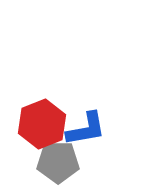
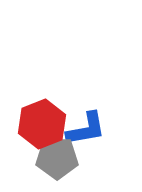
gray pentagon: moved 1 px left, 4 px up
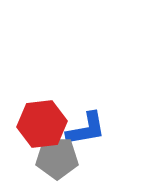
red hexagon: rotated 15 degrees clockwise
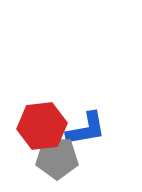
red hexagon: moved 2 px down
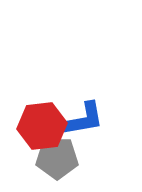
blue L-shape: moved 2 px left, 10 px up
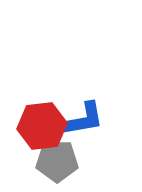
gray pentagon: moved 3 px down
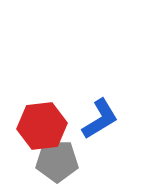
blue L-shape: moved 16 px right; rotated 21 degrees counterclockwise
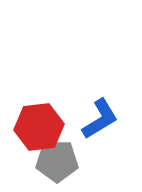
red hexagon: moved 3 px left, 1 px down
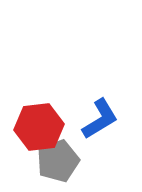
gray pentagon: moved 1 px right; rotated 21 degrees counterclockwise
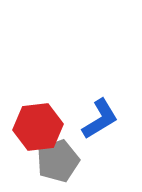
red hexagon: moved 1 px left
